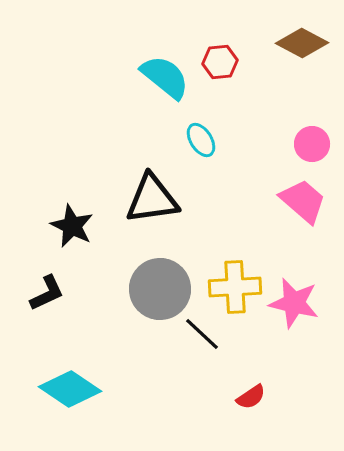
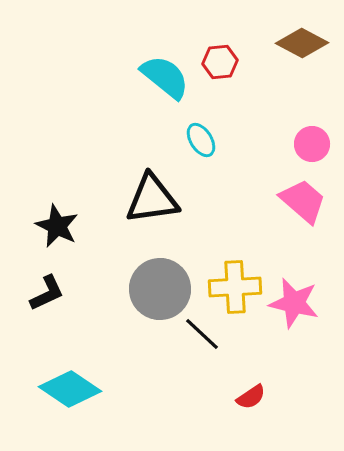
black star: moved 15 px left
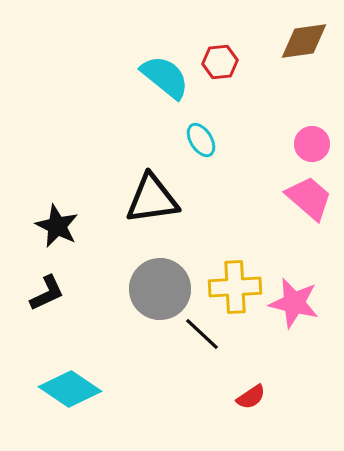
brown diamond: moved 2 px right, 2 px up; rotated 36 degrees counterclockwise
pink trapezoid: moved 6 px right, 3 px up
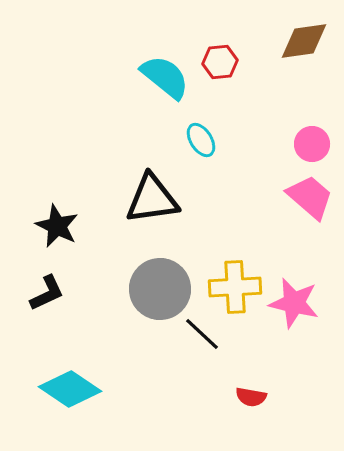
pink trapezoid: moved 1 px right, 1 px up
red semicircle: rotated 44 degrees clockwise
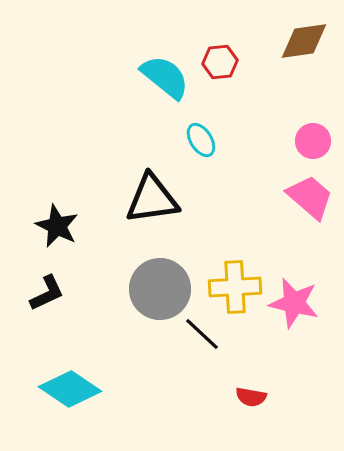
pink circle: moved 1 px right, 3 px up
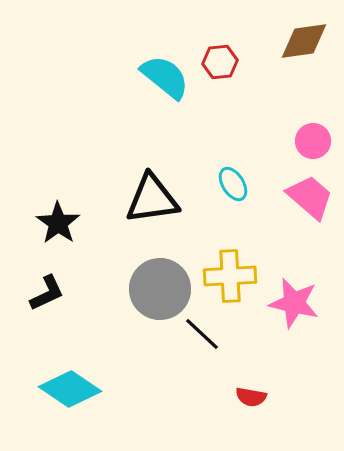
cyan ellipse: moved 32 px right, 44 px down
black star: moved 1 px right, 3 px up; rotated 9 degrees clockwise
yellow cross: moved 5 px left, 11 px up
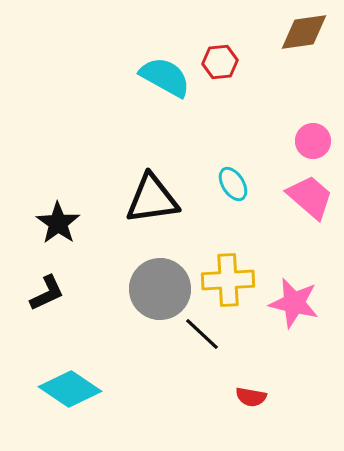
brown diamond: moved 9 px up
cyan semicircle: rotated 10 degrees counterclockwise
yellow cross: moved 2 px left, 4 px down
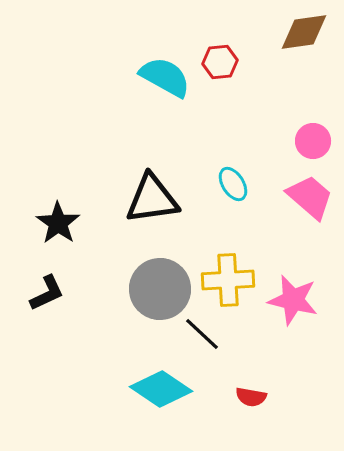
pink star: moved 1 px left, 3 px up
cyan diamond: moved 91 px right
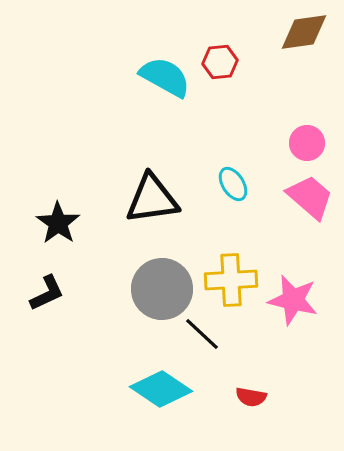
pink circle: moved 6 px left, 2 px down
yellow cross: moved 3 px right
gray circle: moved 2 px right
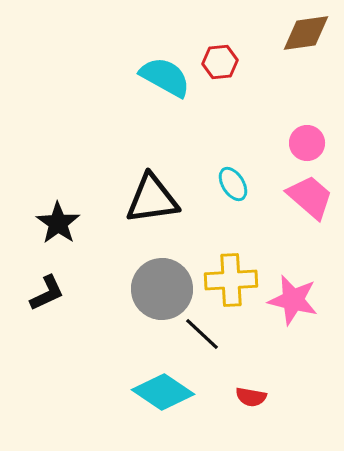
brown diamond: moved 2 px right, 1 px down
cyan diamond: moved 2 px right, 3 px down
